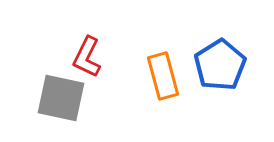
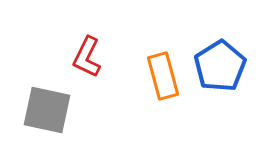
blue pentagon: moved 1 px down
gray square: moved 14 px left, 12 px down
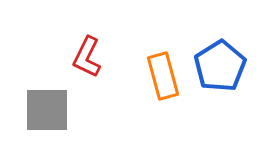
gray square: rotated 12 degrees counterclockwise
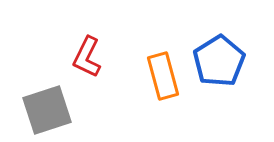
blue pentagon: moved 1 px left, 5 px up
gray square: rotated 18 degrees counterclockwise
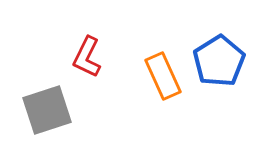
orange rectangle: rotated 9 degrees counterclockwise
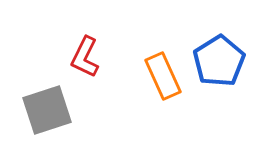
red L-shape: moved 2 px left
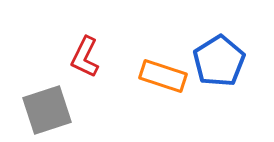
orange rectangle: rotated 48 degrees counterclockwise
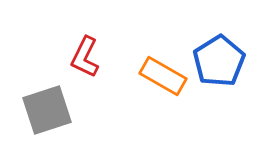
orange rectangle: rotated 12 degrees clockwise
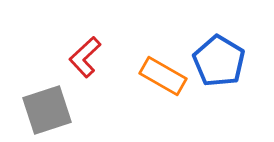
red L-shape: rotated 21 degrees clockwise
blue pentagon: rotated 9 degrees counterclockwise
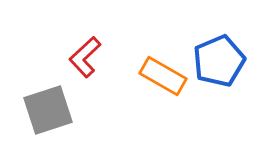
blue pentagon: rotated 18 degrees clockwise
gray square: moved 1 px right
